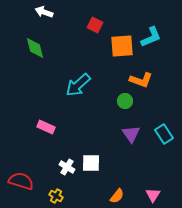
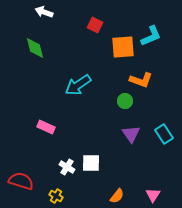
cyan L-shape: moved 1 px up
orange square: moved 1 px right, 1 px down
cyan arrow: rotated 8 degrees clockwise
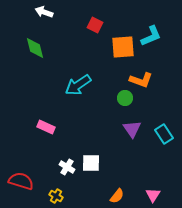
green circle: moved 3 px up
purple triangle: moved 1 px right, 5 px up
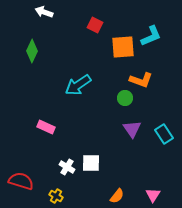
green diamond: moved 3 px left, 3 px down; rotated 40 degrees clockwise
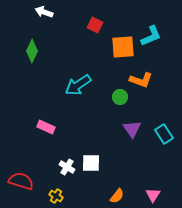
green circle: moved 5 px left, 1 px up
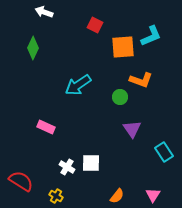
green diamond: moved 1 px right, 3 px up
cyan rectangle: moved 18 px down
red semicircle: rotated 15 degrees clockwise
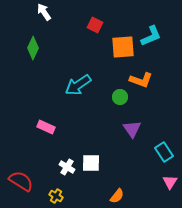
white arrow: rotated 36 degrees clockwise
pink triangle: moved 17 px right, 13 px up
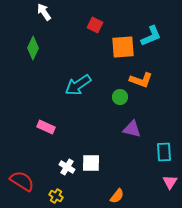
purple triangle: rotated 42 degrees counterclockwise
cyan rectangle: rotated 30 degrees clockwise
red semicircle: moved 1 px right
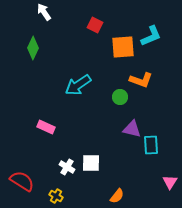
cyan rectangle: moved 13 px left, 7 px up
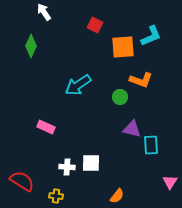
green diamond: moved 2 px left, 2 px up
white cross: rotated 28 degrees counterclockwise
yellow cross: rotated 24 degrees counterclockwise
